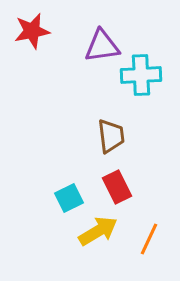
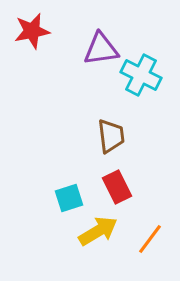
purple triangle: moved 1 px left, 3 px down
cyan cross: rotated 30 degrees clockwise
cyan square: rotated 8 degrees clockwise
orange line: moved 1 px right; rotated 12 degrees clockwise
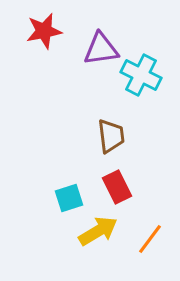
red star: moved 12 px right
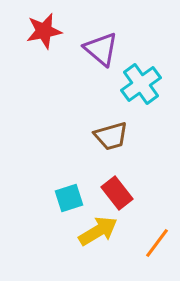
purple triangle: rotated 48 degrees clockwise
cyan cross: moved 9 px down; rotated 27 degrees clockwise
brown trapezoid: rotated 81 degrees clockwise
red rectangle: moved 6 px down; rotated 12 degrees counterclockwise
orange line: moved 7 px right, 4 px down
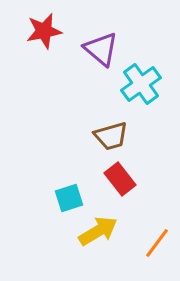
red rectangle: moved 3 px right, 14 px up
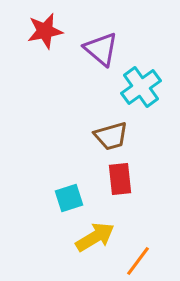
red star: moved 1 px right
cyan cross: moved 3 px down
red rectangle: rotated 32 degrees clockwise
yellow arrow: moved 3 px left, 6 px down
orange line: moved 19 px left, 18 px down
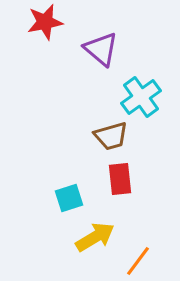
red star: moved 9 px up
cyan cross: moved 10 px down
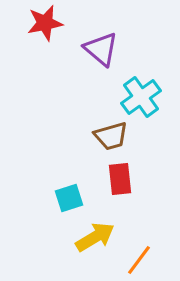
red star: moved 1 px down
orange line: moved 1 px right, 1 px up
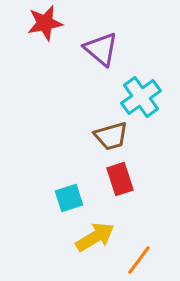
red rectangle: rotated 12 degrees counterclockwise
